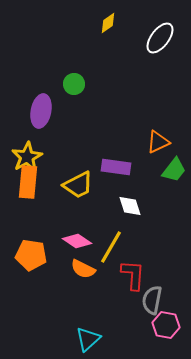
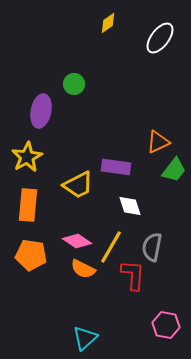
orange rectangle: moved 23 px down
gray semicircle: moved 53 px up
cyan triangle: moved 3 px left, 1 px up
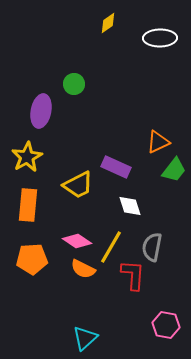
white ellipse: rotated 52 degrees clockwise
purple rectangle: rotated 16 degrees clockwise
orange pentagon: moved 1 px right, 4 px down; rotated 12 degrees counterclockwise
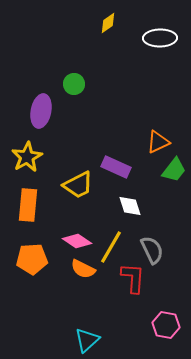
gray semicircle: moved 3 px down; rotated 144 degrees clockwise
red L-shape: moved 3 px down
cyan triangle: moved 2 px right, 2 px down
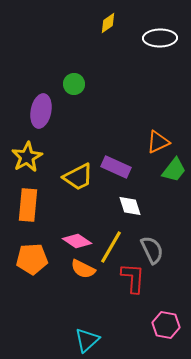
yellow trapezoid: moved 8 px up
